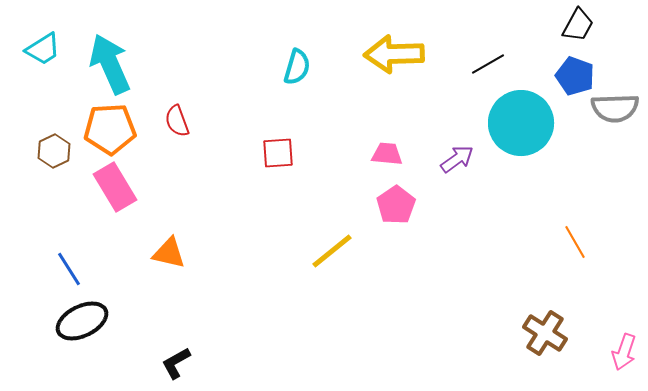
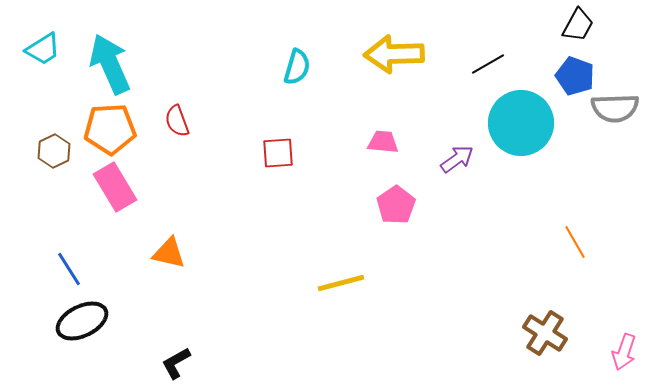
pink trapezoid: moved 4 px left, 12 px up
yellow line: moved 9 px right, 32 px down; rotated 24 degrees clockwise
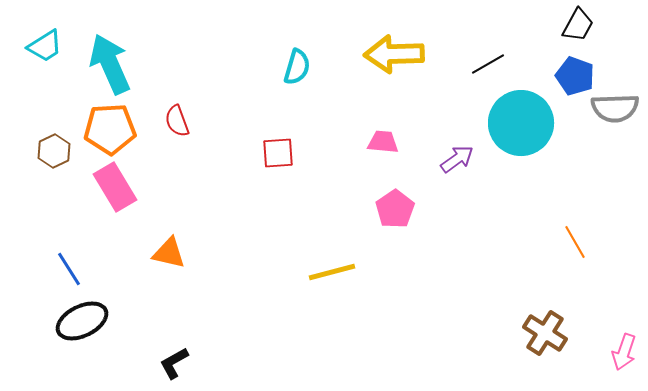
cyan trapezoid: moved 2 px right, 3 px up
pink pentagon: moved 1 px left, 4 px down
yellow line: moved 9 px left, 11 px up
black L-shape: moved 2 px left
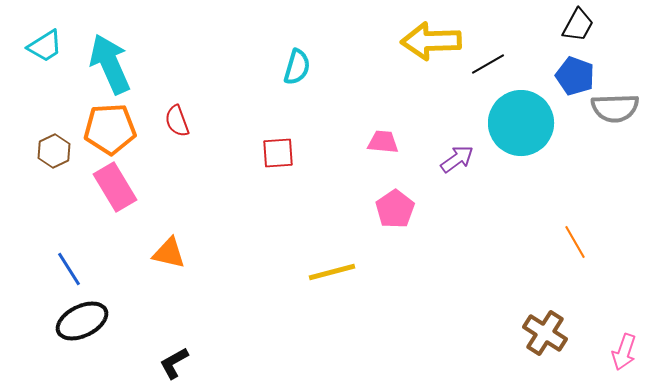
yellow arrow: moved 37 px right, 13 px up
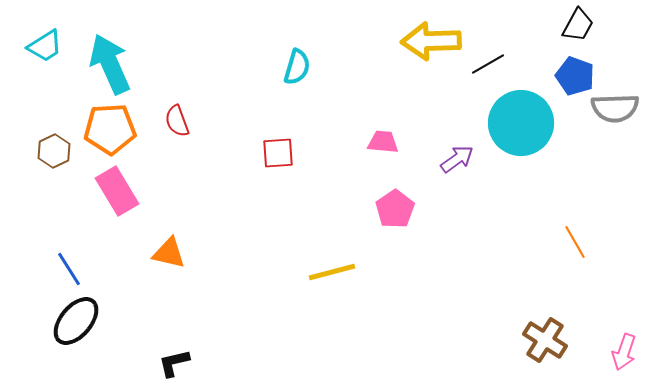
pink rectangle: moved 2 px right, 4 px down
black ellipse: moved 6 px left; rotated 24 degrees counterclockwise
brown cross: moved 7 px down
black L-shape: rotated 16 degrees clockwise
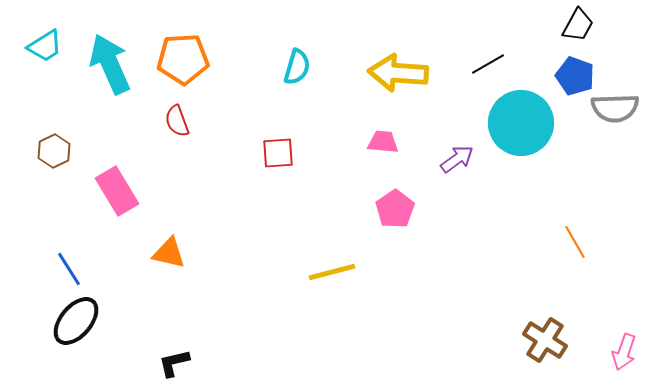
yellow arrow: moved 33 px left, 32 px down; rotated 6 degrees clockwise
orange pentagon: moved 73 px right, 70 px up
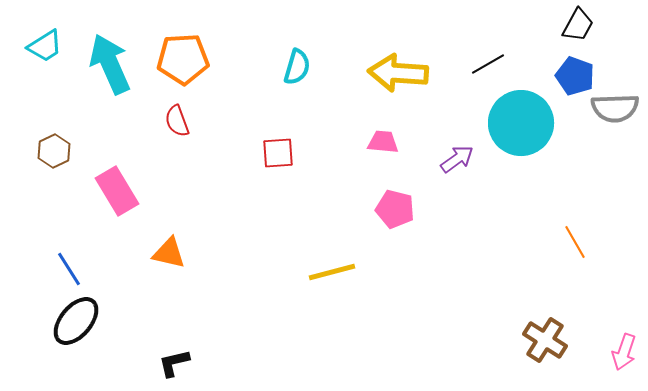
pink pentagon: rotated 24 degrees counterclockwise
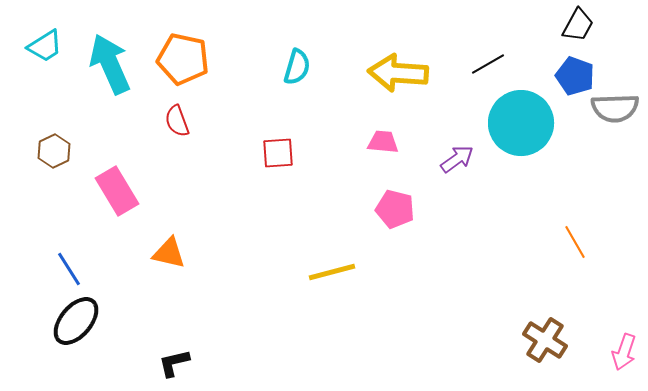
orange pentagon: rotated 15 degrees clockwise
